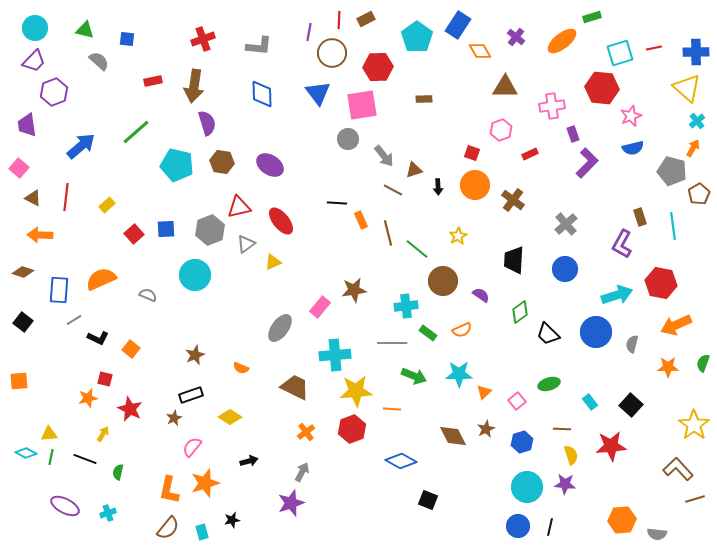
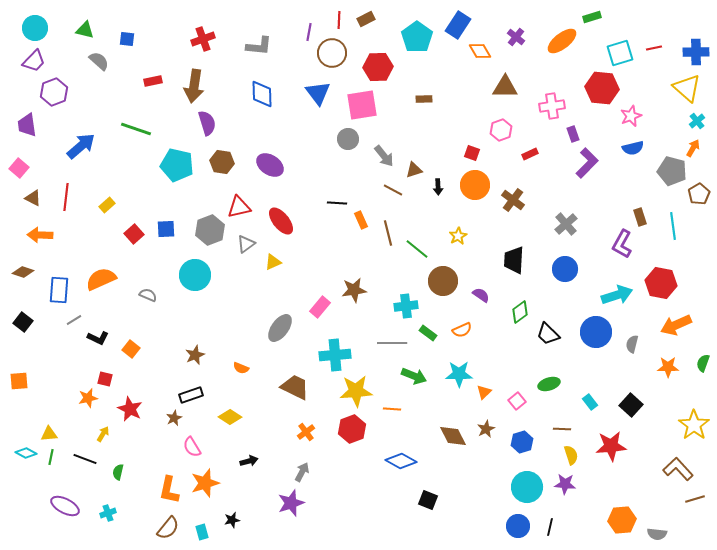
green line at (136, 132): moved 3 px up; rotated 60 degrees clockwise
pink semicircle at (192, 447): rotated 70 degrees counterclockwise
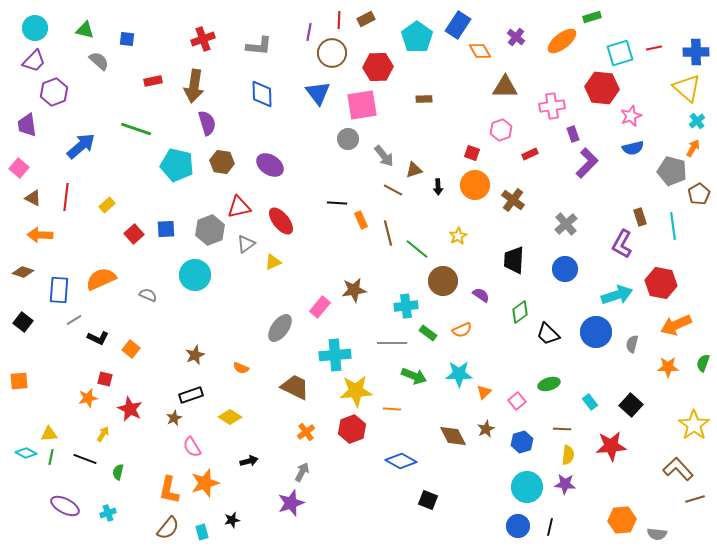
yellow semicircle at (571, 455): moved 3 px left; rotated 24 degrees clockwise
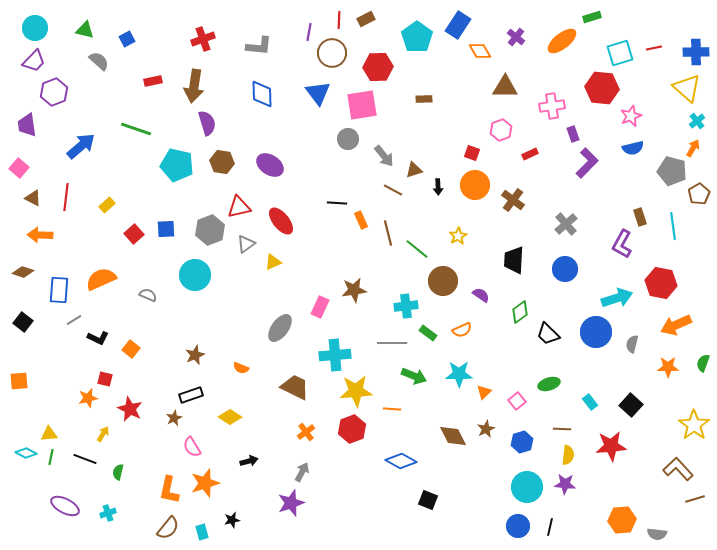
blue square at (127, 39): rotated 35 degrees counterclockwise
cyan arrow at (617, 295): moved 3 px down
pink rectangle at (320, 307): rotated 15 degrees counterclockwise
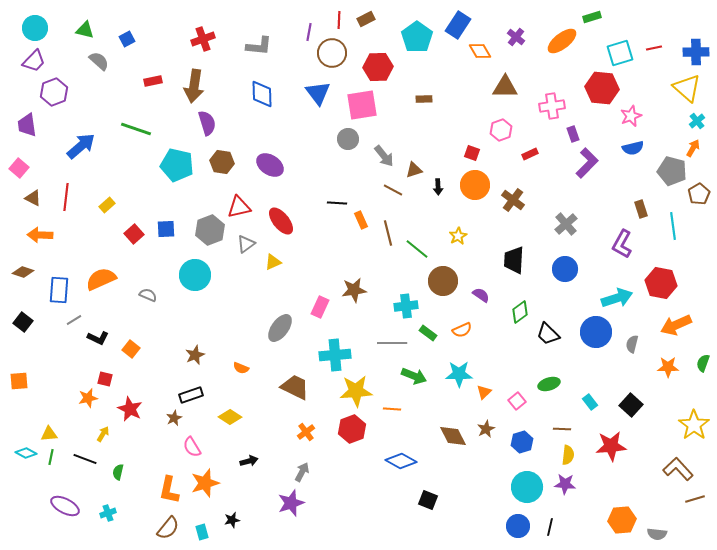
brown rectangle at (640, 217): moved 1 px right, 8 px up
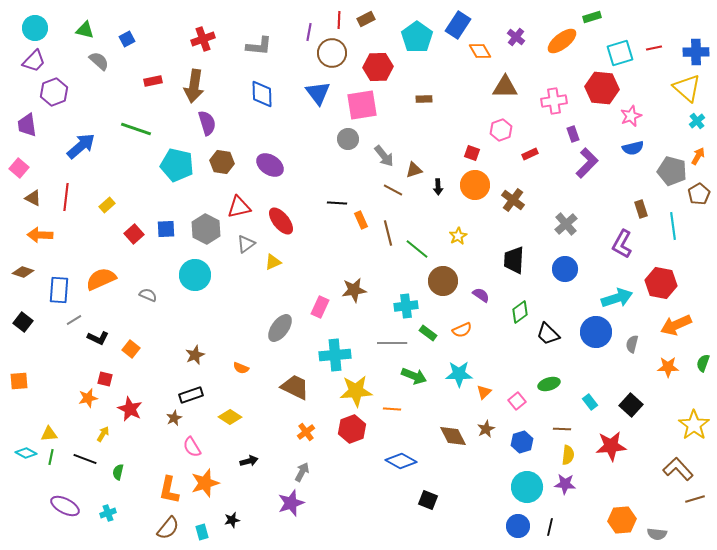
pink cross at (552, 106): moved 2 px right, 5 px up
orange arrow at (693, 148): moved 5 px right, 8 px down
gray hexagon at (210, 230): moved 4 px left, 1 px up; rotated 12 degrees counterclockwise
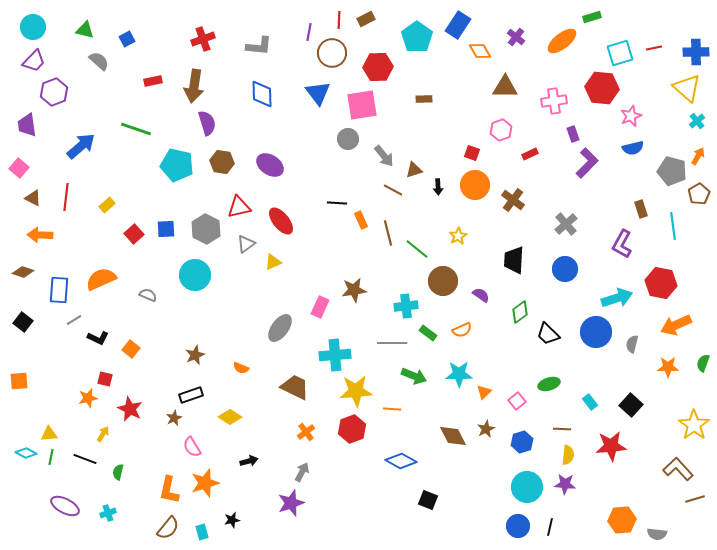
cyan circle at (35, 28): moved 2 px left, 1 px up
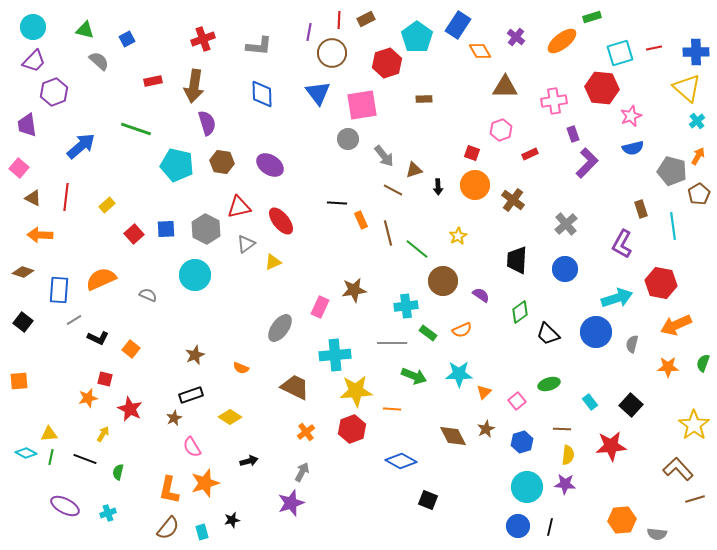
red hexagon at (378, 67): moved 9 px right, 4 px up; rotated 16 degrees counterclockwise
black trapezoid at (514, 260): moved 3 px right
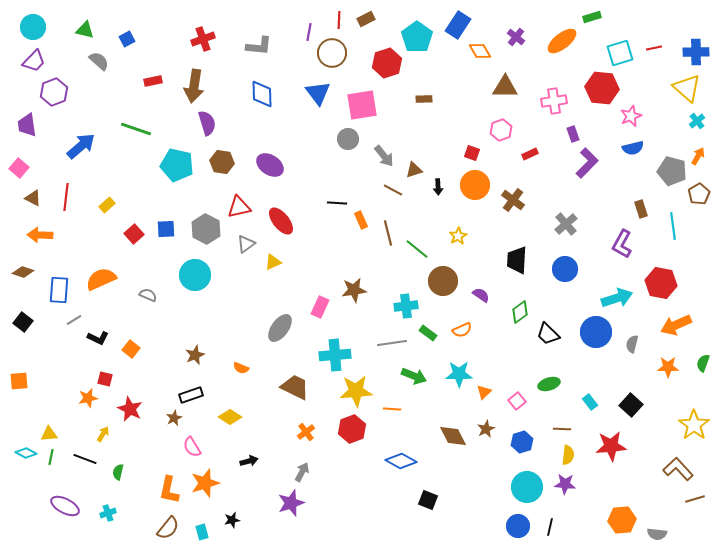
gray line at (392, 343): rotated 8 degrees counterclockwise
